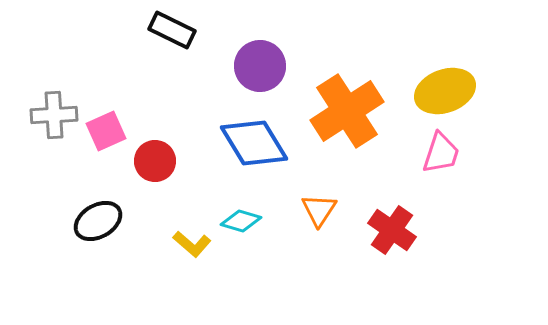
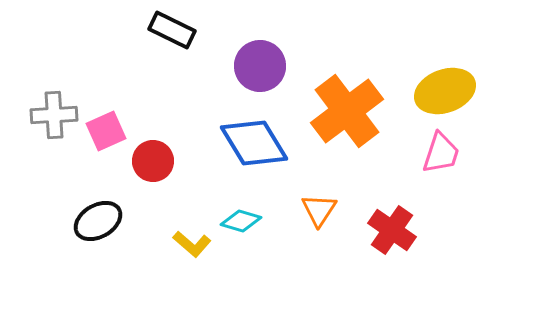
orange cross: rotated 4 degrees counterclockwise
red circle: moved 2 px left
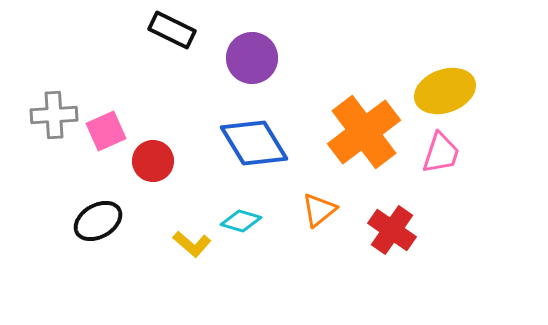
purple circle: moved 8 px left, 8 px up
orange cross: moved 17 px right, 21 px down
orange triangle: rotated 18 degrees clockwise
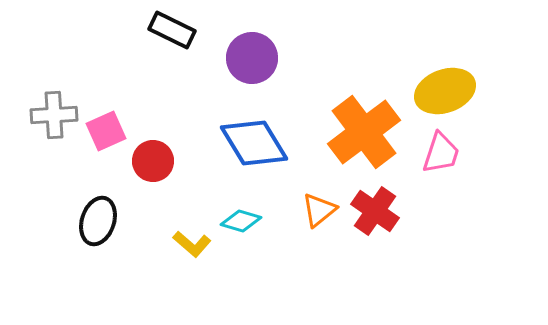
black ellipse: rotated 42 degrees counterclockwise
red cross: moved 17 px left, 19 px up
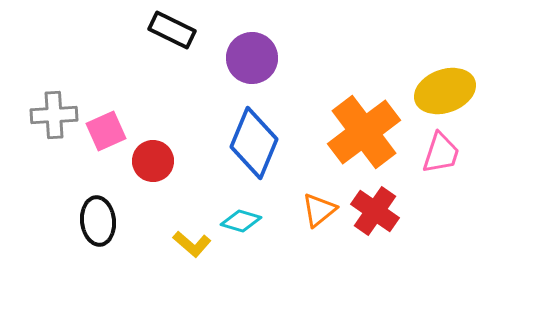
blue diamond: rotated 54 degrees clockwise
black ellipse: rotated 24 degrees counterclockwise
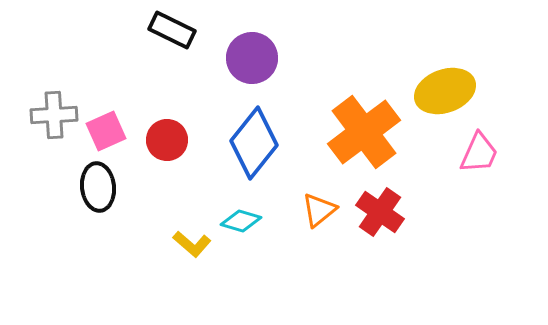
blue diamond: rotated 16 degrees clockwise
pink trapezoid: moved 38 px right; rotated 6 degrees clockwise
red circle: moved 14 px right, 21 px up
red cross: moved 5 px right, 1 px down
black ellipse: moved 34 px up
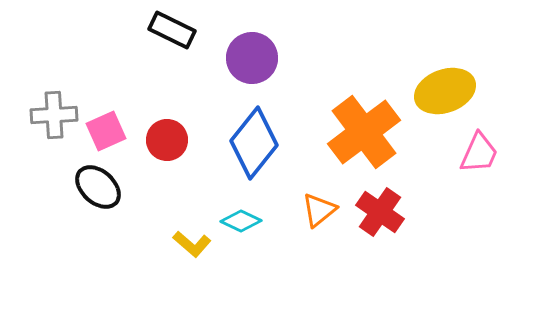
black ellipse: rotated 42 degrees counterclockwise
cyan diamond: rotated 9 degrees clockwise
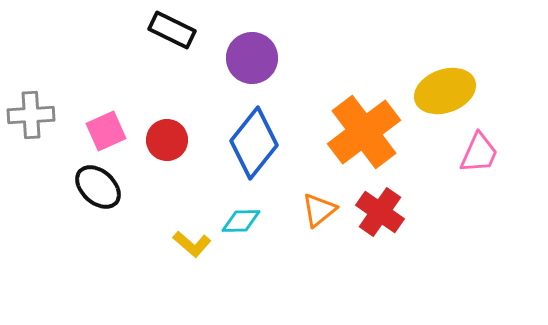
gray cross: moved 23 px left
cyan diamond: rotated 27 degrees counterclockwise
